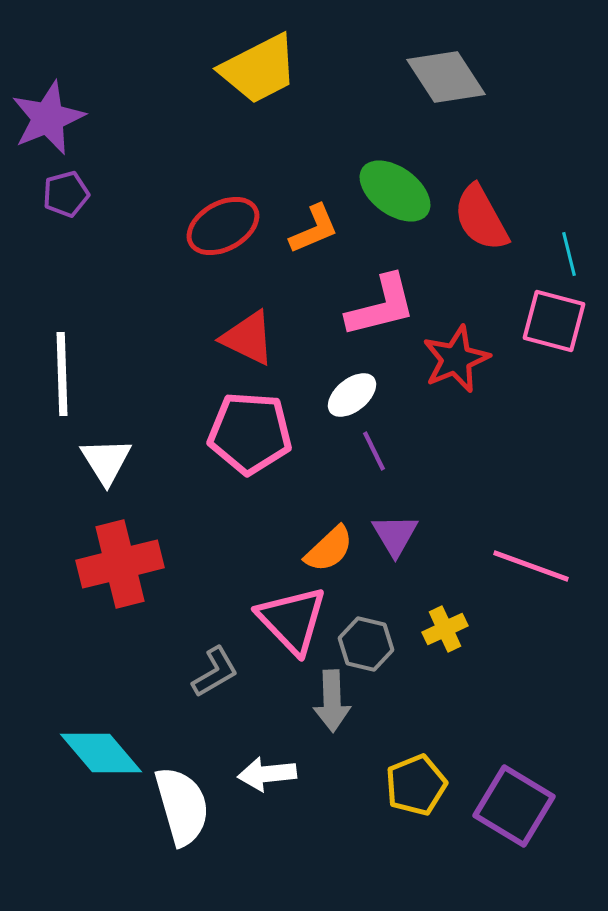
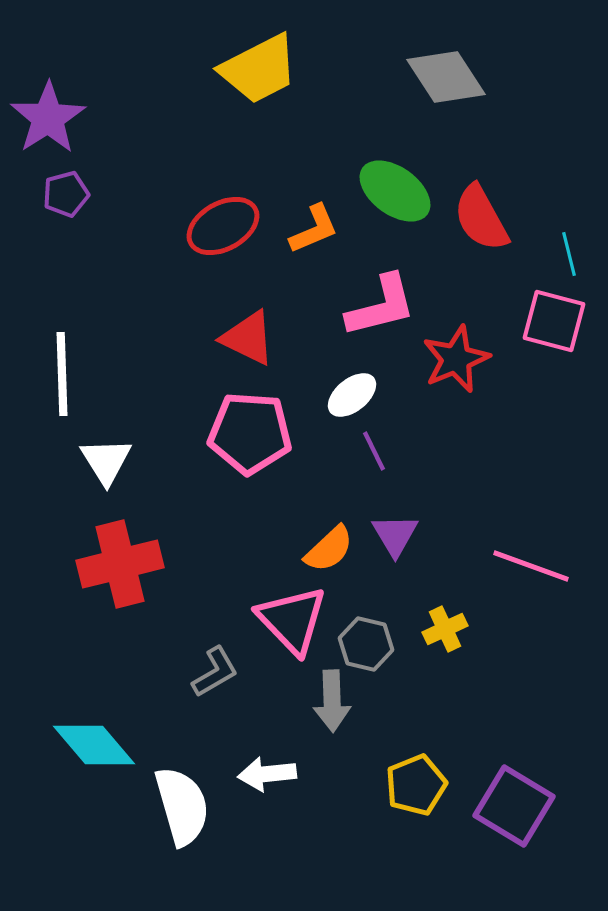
purple star: rotated 10 degrees counterclockwise
cyan diamond: moved 7 px left, 8 px up
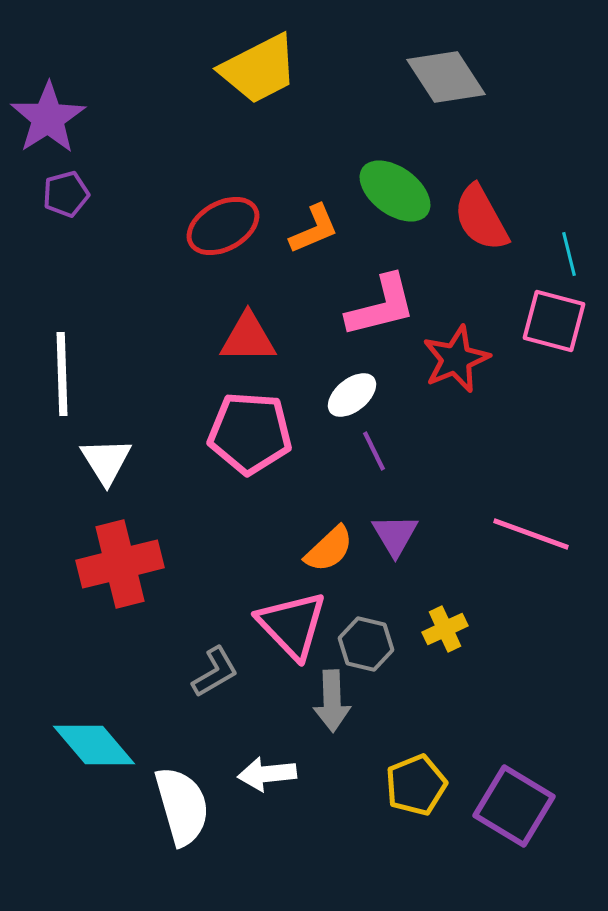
red triangle: rotated 26 degrees counterclockwise
pink line: moved 32 px up
pink triangle: moved 5 px down
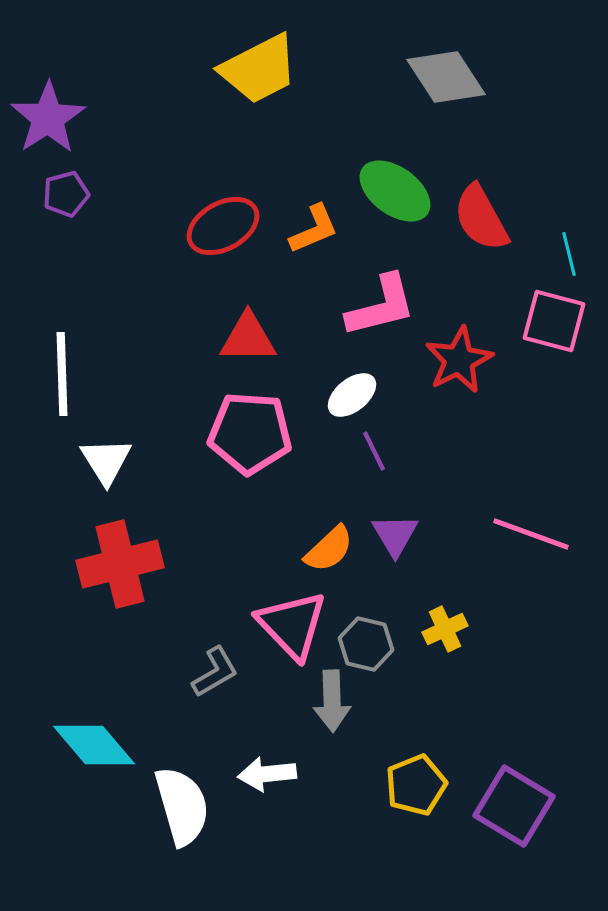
red star: moved 3 px right, 1 px down; rotated 4 degrees counterclockwise
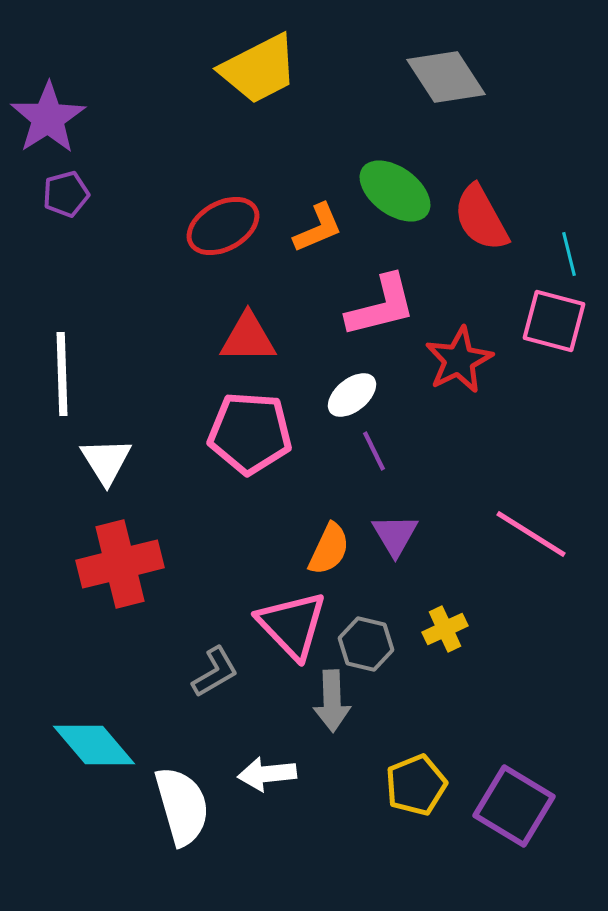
orange L-shape: moved 4 px right, 1 px up
pink line: rotated 12 degrees clockwise
orange semicircle: rotated 22 degrees counterclockwise
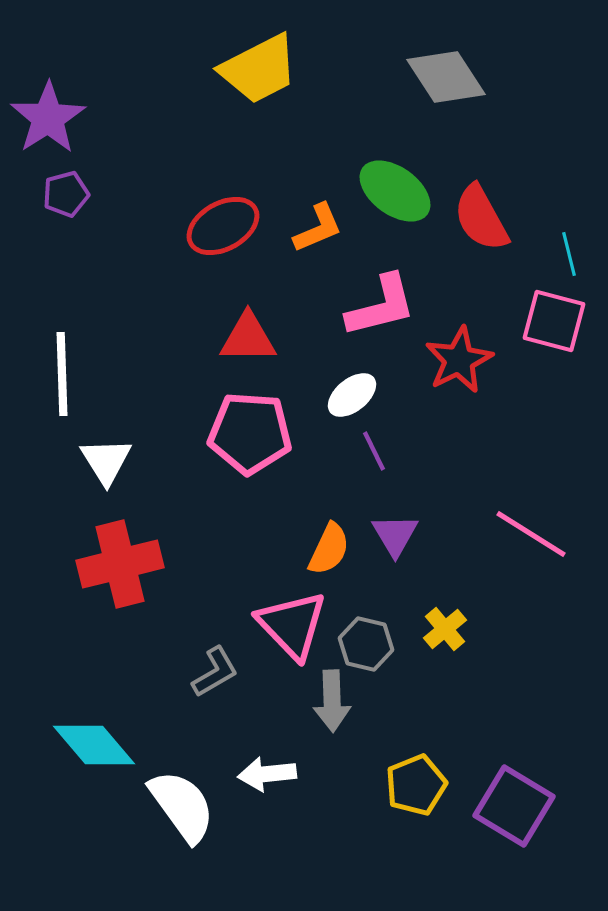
yellow cross: rotated 15 degrees counterclockwise
white semicircle: rotated 20 degrees counterclockwise
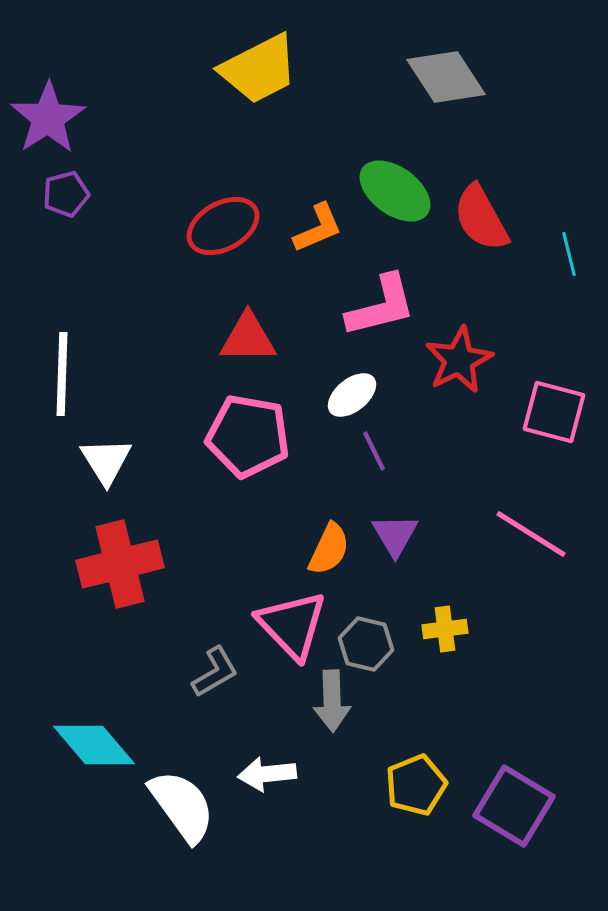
pink square: moved 91 px down
white line: rotated 4 degrees clockwise
pink pentagon: moved 2 px left, 3 px down; rotated 6 degrees clockwise
yellow cross: rotated 33 degrees clockwise
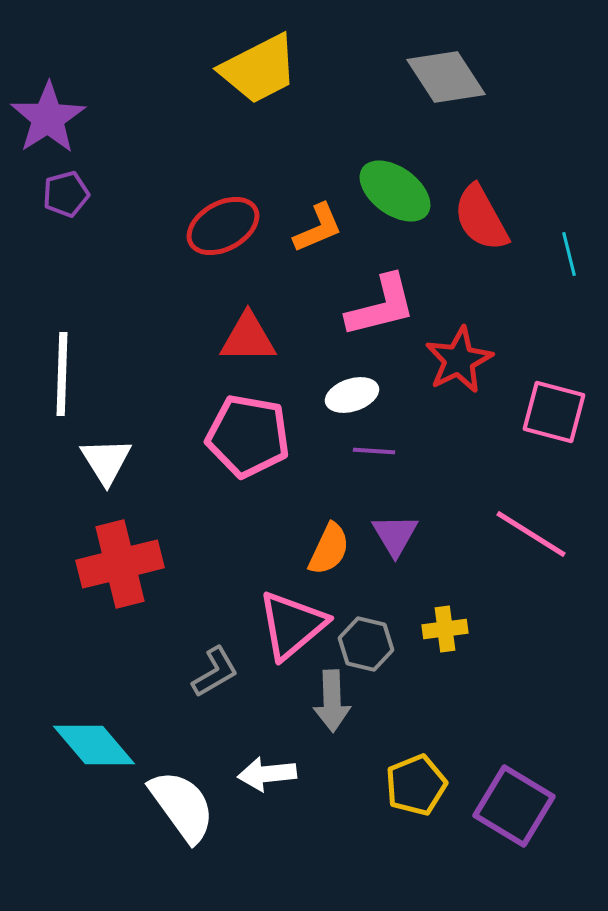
white ellipse: rotated 21 degrees clockwise
purple line: rotated 60 degrees counterclockwise
pink triangle: rotated 34 degrees clockwise
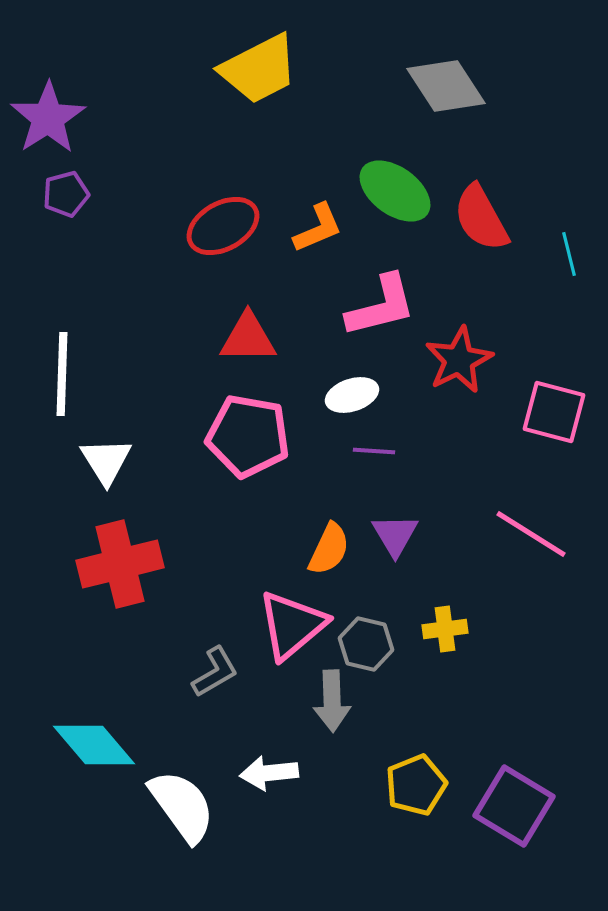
gray diamond: moved 9 px down
white arrow: moved 2 px right, 1 px up
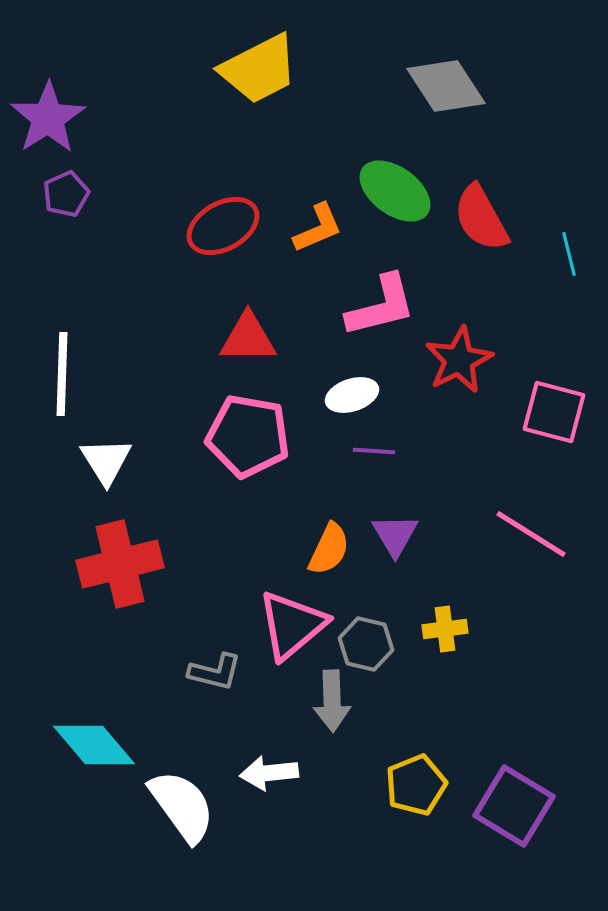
purple pentagon: rotated 9 degrees counterclockwise
gray L-shape: rotated 44 degrees clockwise
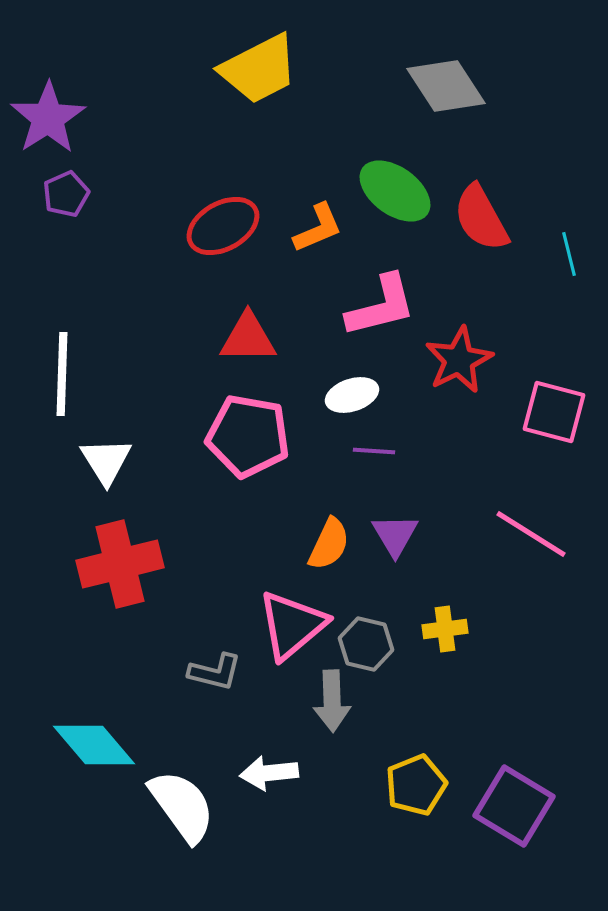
orange semicircle: moved 5 px up
